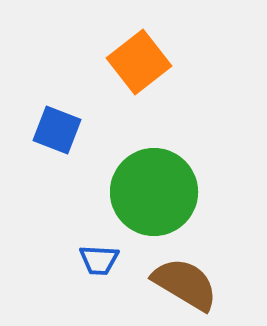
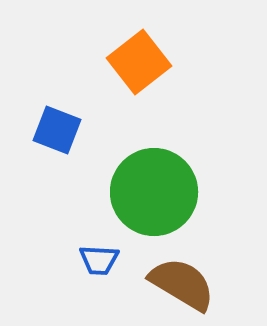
brown semicircle: moved 3 px left
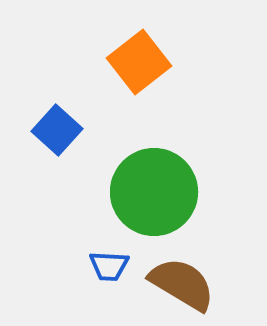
blue square: rotated 21 degrees clockwise
blue trapezoid: moved 10 px right, 6 px down
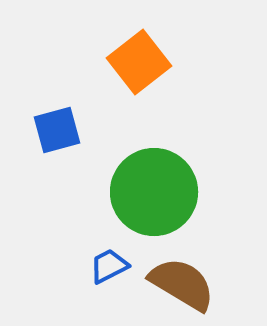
blue square: rotated 33 degrees clockwise
blue trapezoid: rotated 150 degrees clockwise
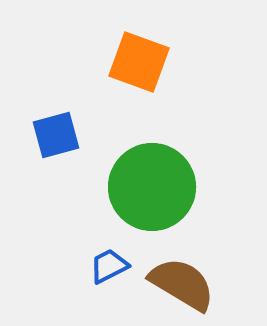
orange square: rotated 32 degrees counterclockwise
blue square: moved 1 px left, 5 px down
green circle: moved 2 px left, 5 px up
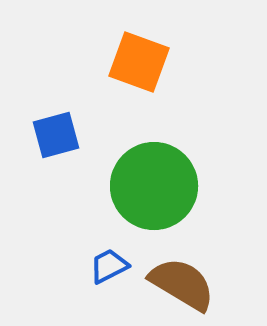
green circle: moved 2 px right, 1 px up
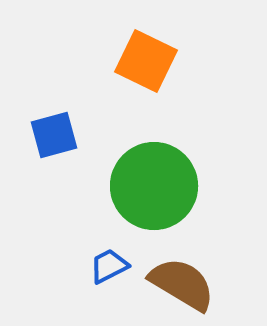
orange square: moved 7 px right, 1 px up; rotated 6 degrees clockwise
blue square: moved 2 px left
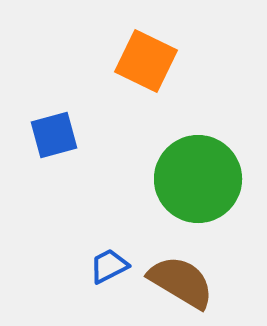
green circle: moved 44 px right, 7 px up
brown semicircle: moved 1 px left, 2 px up
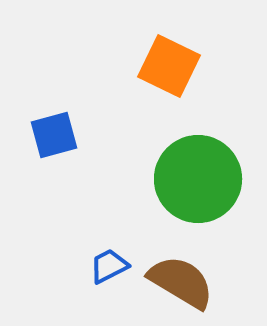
orange square: moved 23 px right, 5 px down
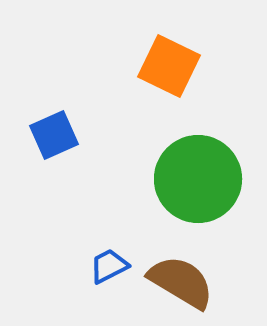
blue square: rotated 9 degrees counterclockwise
